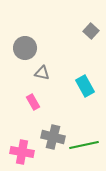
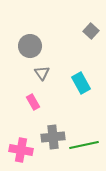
gray circle: moved 5 px right, 2 px up
gray triangle: rotated 42 degrees clockwise
cyan rectangle: moved 4 px left, 3 px up
gray cross: rotated 20 degrees counterclockwise
pink cross: moved 1 px left, 2 px up
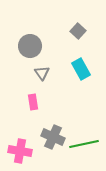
gray square: moved 13 px left
cyan rectangle: moved 14 px up
pink rectangle: rotated 21 degrees clockwise
gray cross: rotated 30 degrees clockwise
green line: moved 1 px up
pink cross: moved 1 px left, 1 px down
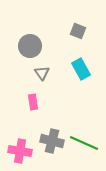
gray square: rotated 21 degrees counterclockwise
gray cross: moved 1 px left, 4 px down; rotated 10 degrees counterclockwise
green line: moved 1 px up; rotated 36 degrees clockwise
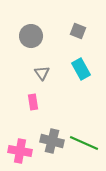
gray circle: moved 1 px right, 10 px up
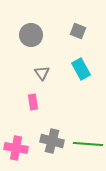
gray circle: moved 1 px up
green line: moved 4 px right, 1 px down; rotated 20 degrees counterclockwise
pink cross: moved 4 px left, 3 px up
